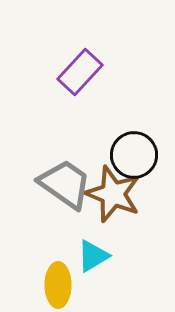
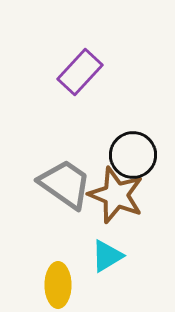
black circle: moved 1 px left
brown star: moved 3 px right, 1 px down
cyan triangle: moved 14 px right
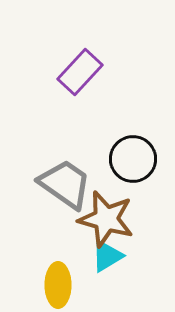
black circle: moved 4 px down
brown star: moved 10 px left, 24 px down; rotated 6 degrees counterclockwise
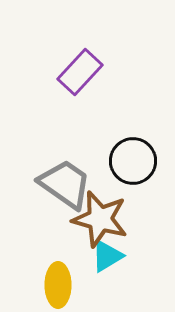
black circle: moved 2 px down
brown star: moved 6 px left
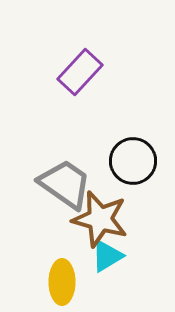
yellow ellipse: moved 4 px right, 3 px up
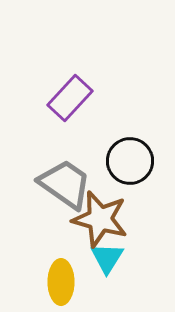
purple rectangle: moved 10 px left, 26 px down
black circle: moved 3 px left
cyan triangle: moved 2 px down; rotated 27 degrees counterclockwise
yellow ellipse: moved 1 px left
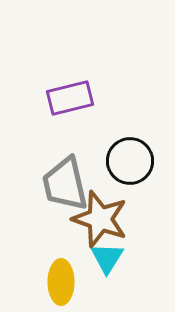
purple rectangle: rotated 33 degrees clockwise
gray trapezoid: rotated 138 degrees counterclockwise
brown star: rotated 4 degrees clockwise
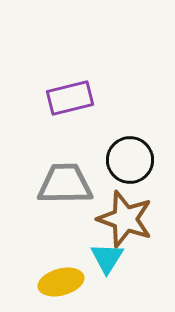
black circle: moved 1 px up
gray trapezoid: rotated 102 degrees clockwise
brown star: moved 25 px right
yellow ellipse: rotated 75 degrees clockwise
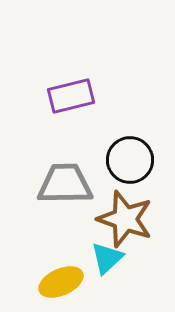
purple rectangle: moved 1 px right, 2 px up
cyan triangle: rotated 15 degrees clockwise
yellow ellipse: rotated 9 degrees counterclockwise
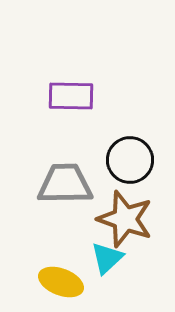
purple rectangle: rotated 15 degrees clockwise
yellow ellipse: rotated 45 degrees clockwise
